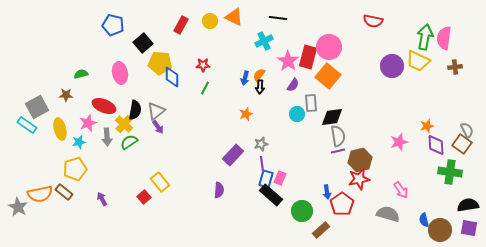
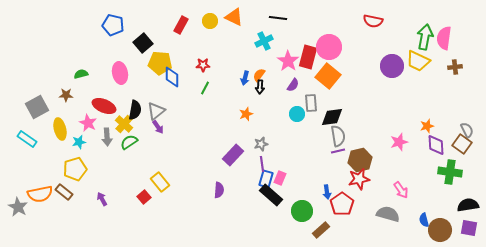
pink star at (88, 123): rotated 24 degrees counterclockwise
cyan rectangle at (27, 125): moved 14 px down
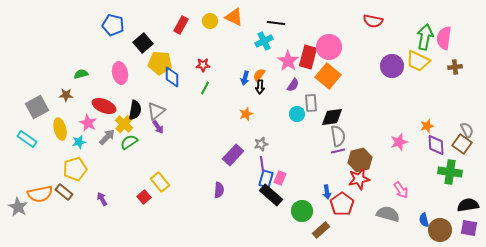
black line at (278, 18): moved 2 px left, 5 px down
gray arrow at (107, 137): rotated 132 degrees counterclockwise
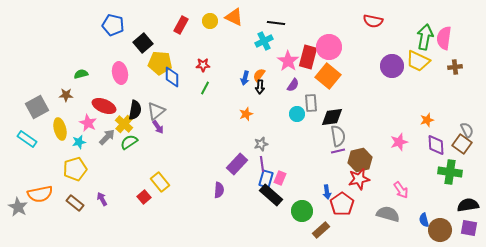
orange star at (427, 126): moved 6 px up
purple rectangle at (233, 155): moved 4 px right, 9 px down
brown rectangle at (64, 192): moved 11 px right, 11 px down
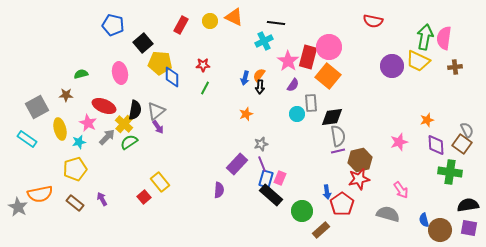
purple line at (262, 164): rotated 14 degrees counterclockwise
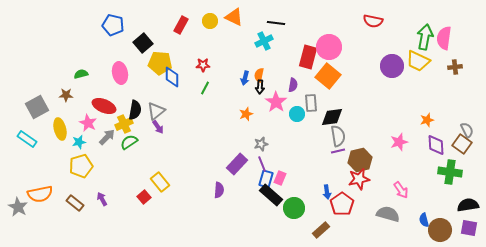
pink star at (288, 61): moved 12 px left, 41 px down
orange semicircle at (259, 75): rotated 24 degrees counterclockwise
purple semicircle at (293, 85): rotated 24 degrees counterclockwise
yellow cross at (124, 124): rotated 24 degrees clockwise
yellow pentagon at (75, 169): moved 6 px right, 3 px up
green circle at (302, 211): moved 8 px left, 3 px up
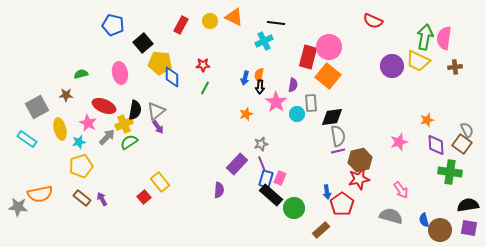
red semicircle at (373, 21): rotated 12 degrees clockwise
brown rectangle at (75, 203): moved 7 px right, 5 px up
gray star at (18, 207): rotated 24 degrees counterclockwise
gray semicircle at (388, 214): moved 3 px right, 2 px down
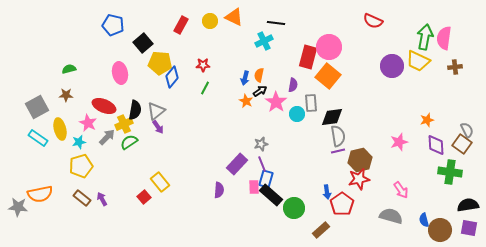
green semicircle at (81, 74): moved 12 px left, 5 px up
blue diamond at (172, 77): rotated 40 degrees clockwise
black arrow at (260, 87): moved 4 px down; rotated 128 degrees counterclockwise
orange star at (246, 114): moved 13 px up; rotated 24 degrees counterclockwise
cyan rectangle at (27, 139): moved 11 px right, 1 px up
pink rectangle at (280, 178): moved 26 px left, 9 px down; rotated 24 degrees counterclockwise
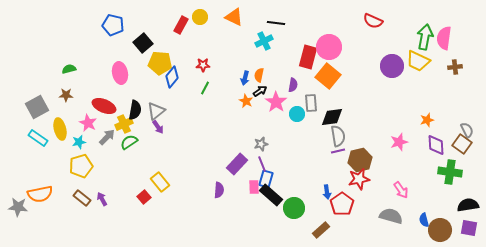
yellow circle at (210, 21): moved 10 px left, 4 px up
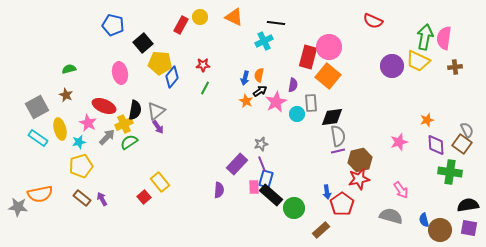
brown star at (66, 95): rotated 24 degrees clockwise
pink star at (276, 102): rotated 10 degrees clockwise
